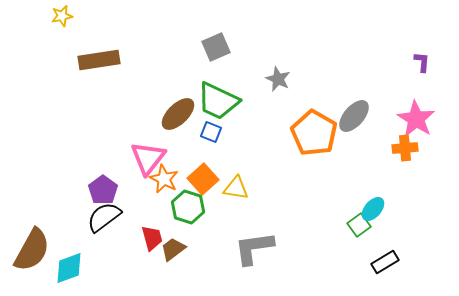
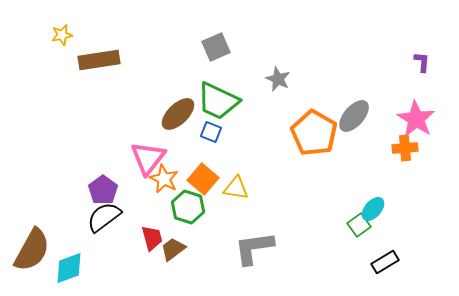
yellow star: moved 19 px down
orange square: rotated 8 degrees counterclockwise
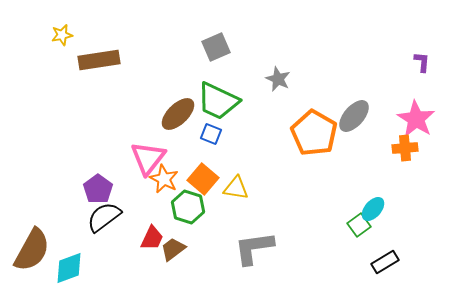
blue square: moved 2 px down
purple pentagon: moved 5 px left, 1 px up
red trapezoid: rotated 40 degrees clockwise
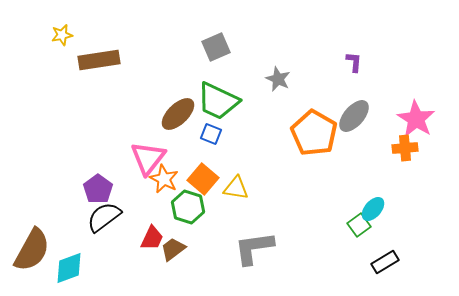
purple L-shape: moved 68 px left
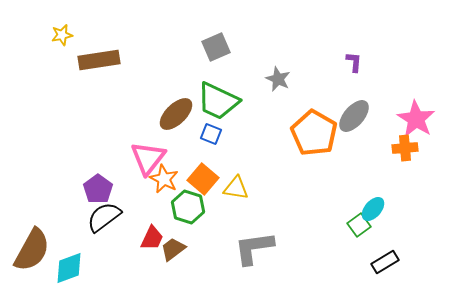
brown ellipse: moved 2 px left
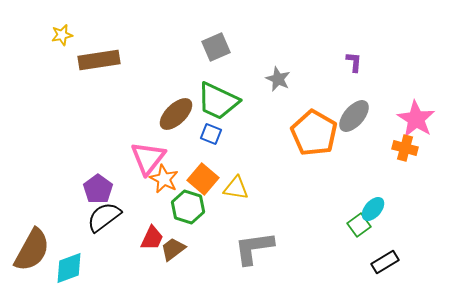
orange cross: rotated 20 degrees clockwise
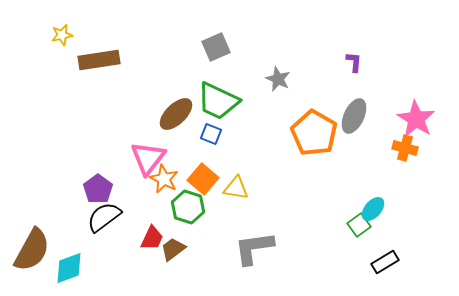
gray ellipse: rotated 16 degrees counterclockwise
